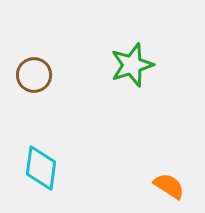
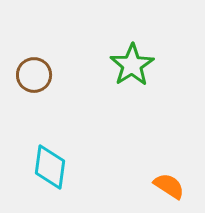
green star: rotated 15 degrees counterclockwise
cyan diamond: moved 9 px right, 1 px up
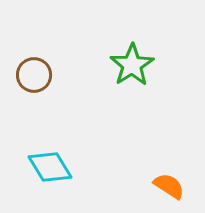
cyan diamond: rotated 39 degrees counterclockwise
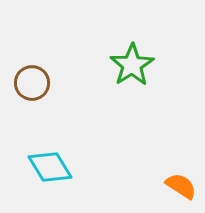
brown circle: moved 2 px left, 8 px down
orange semicircle: moved 12 px right
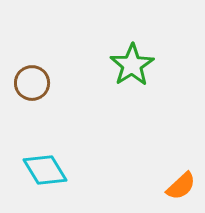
cyan diamond: moved 5 px left, 3 px down
orange semicircle: rotated 104 degrees clockwise
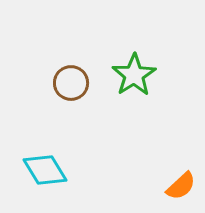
green star: moved 2 px right, 10 px down
brown circle: moved 39 px right
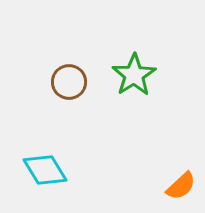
brown circle: moved 2 px left, 1 px up
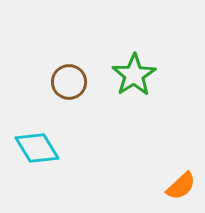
cyan diamond: moved 8 px left, 22 px up
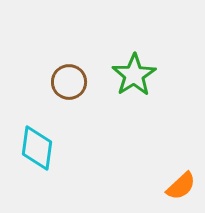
cyan diamond: rotated 39 degrees clockwise
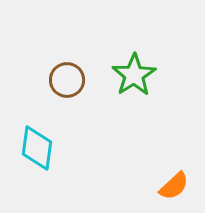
brown circle: moved 2 px left, 2 px up
orange semicircle: moved 7 px left
